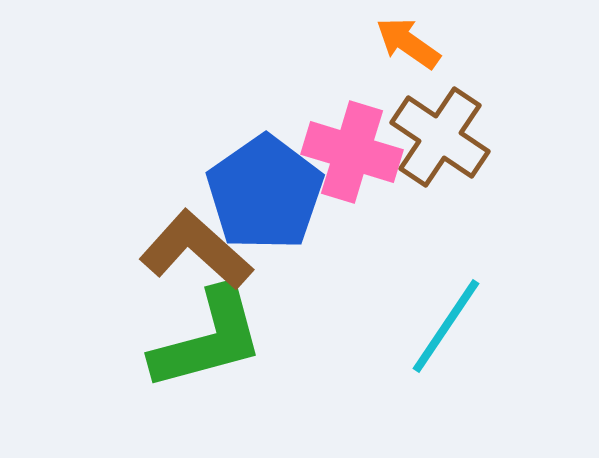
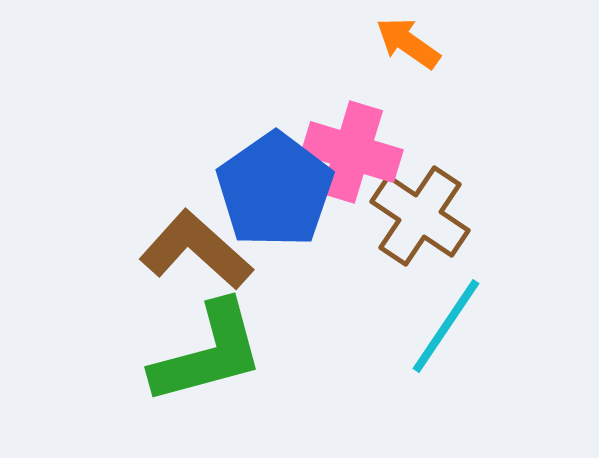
brown cross: moved 20 px left, 79 px down
blue pentagon: moved 10 px right, 3 px up
green L-shape: moved 14 px down
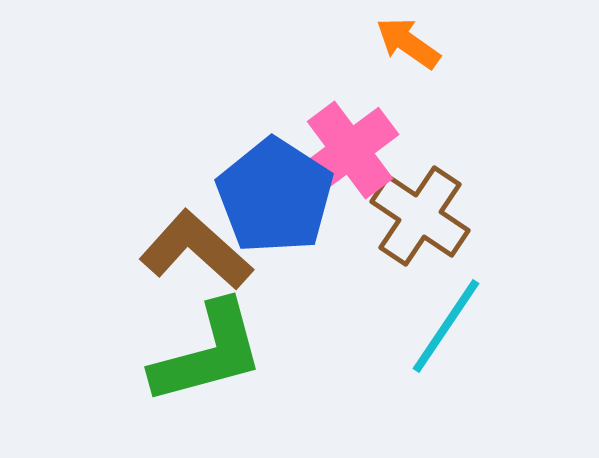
pink cross: moved 2 px left, 2 px up; rotated 36 degrees clockwise
blue pentagon: moved 6 px down; rotated 4 degrees counterclockwise
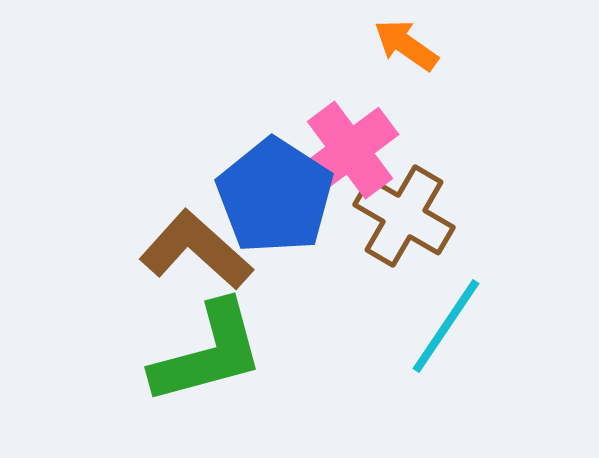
orange arrow: moved 2 px left, 2 px down
brown cross: moved 16 px left; rotated 4 degrees counterclockwise
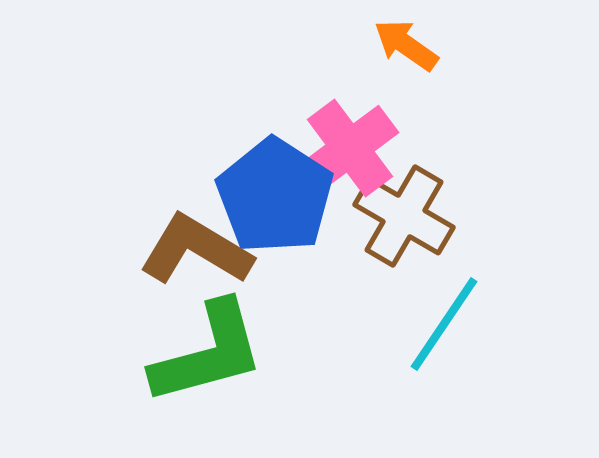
pink cross: moved 2 px up
brown L-shape: rotated 11 degrees counterclockwise
cyan line: moved 2 px left, 2 px up
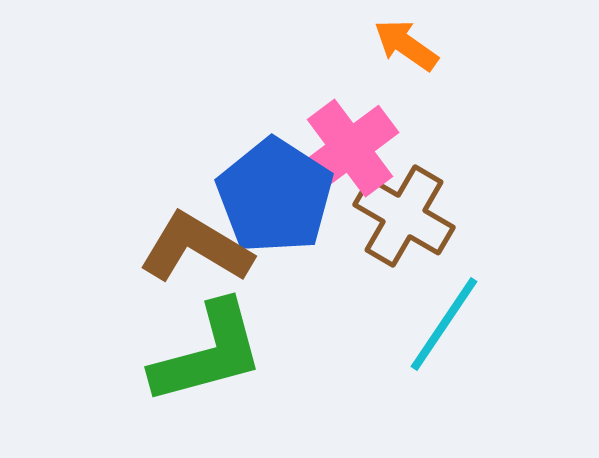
brown L-shape: moved 2 px up
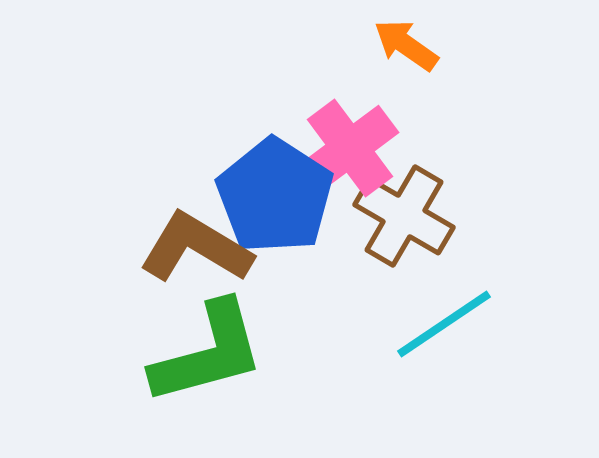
cyan line: rotated 22 degrees clockwise
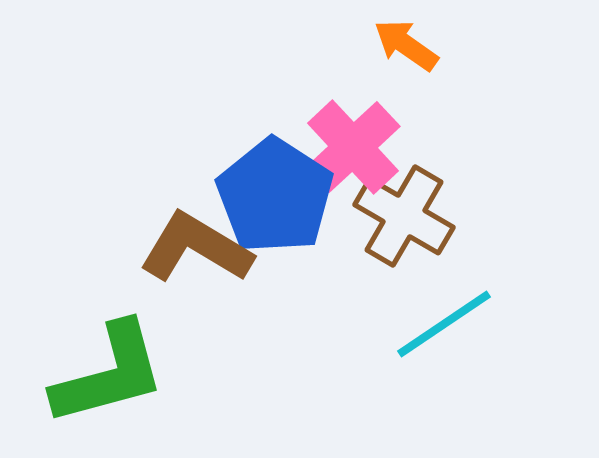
pink cross: moved 3 px right, 1 px up; rotated 6 degrees counterclockwise
green L-shape: moved 99 px left, 21 px down
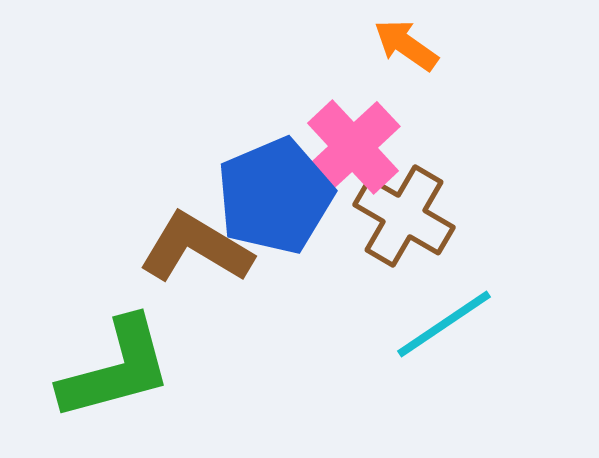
blue pentagon: rotated 16 degrees clockwise
green L-shape: moved 7 px right, 5 px up
